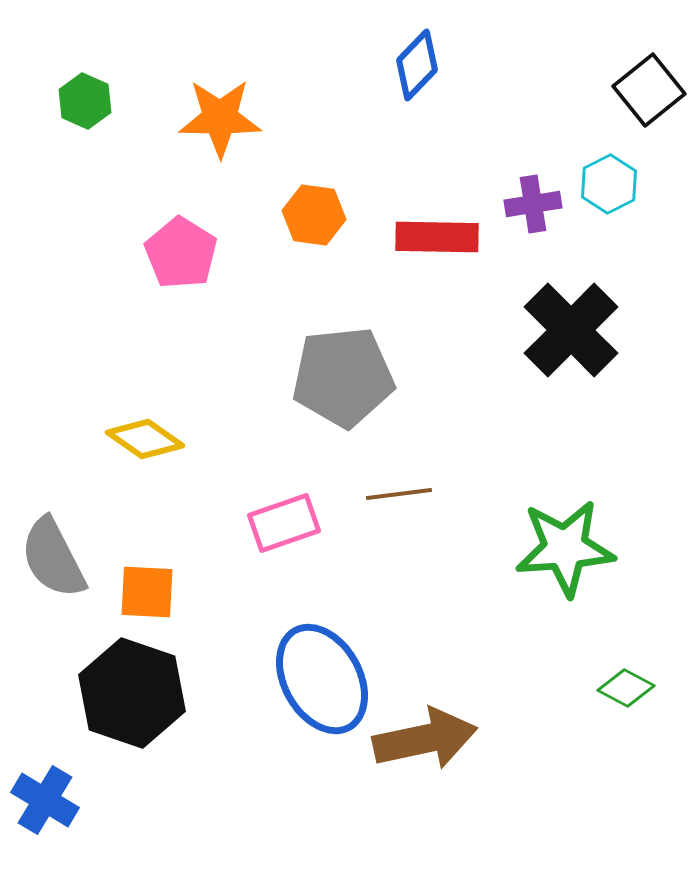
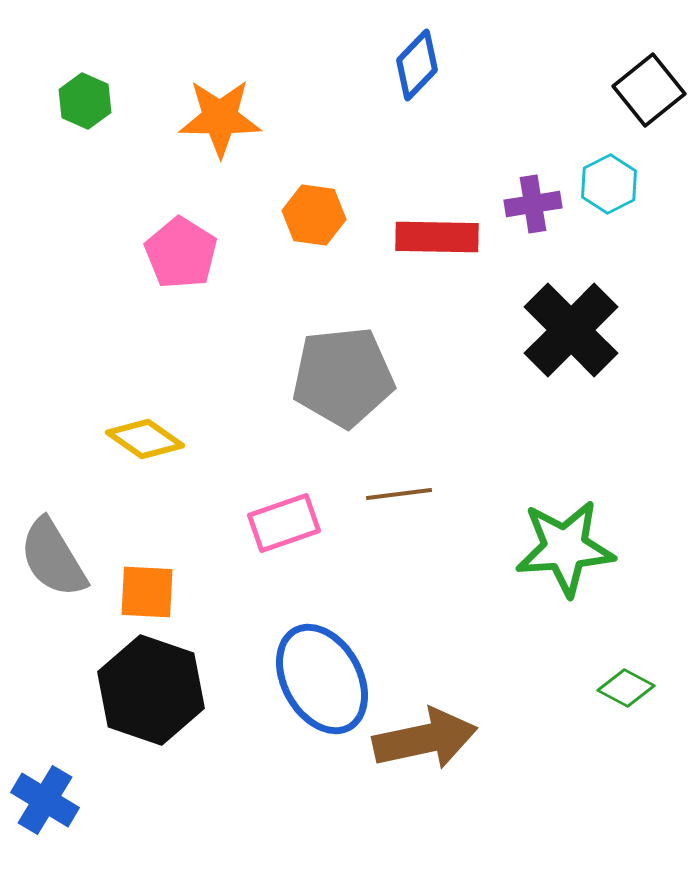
gray semicircle: rotated 4 degrees counterclockwise
black hexagon: moved 19 px right, 3 px up
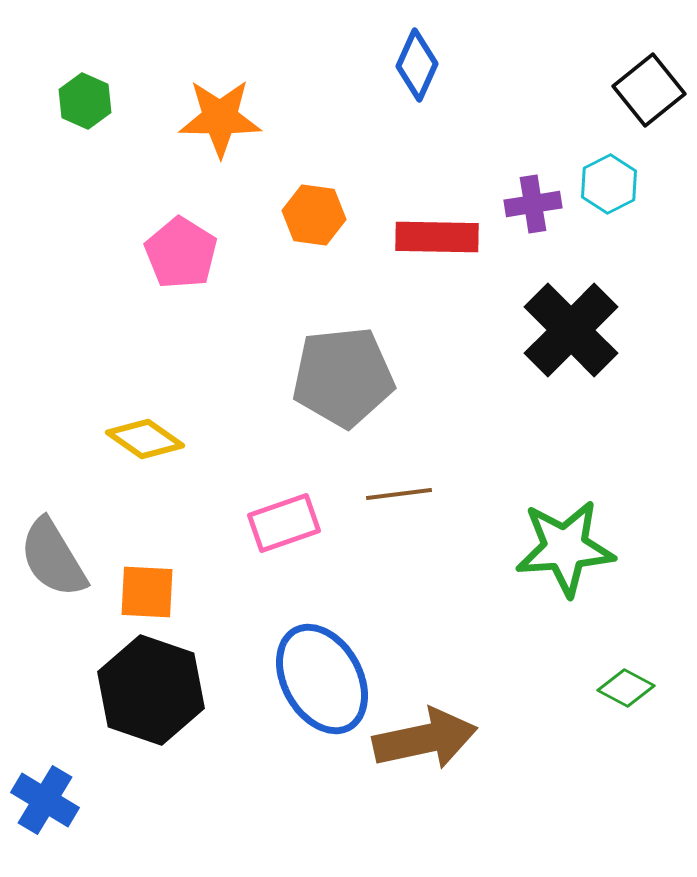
blue diamond: rotated 20 degrees counterclockwise
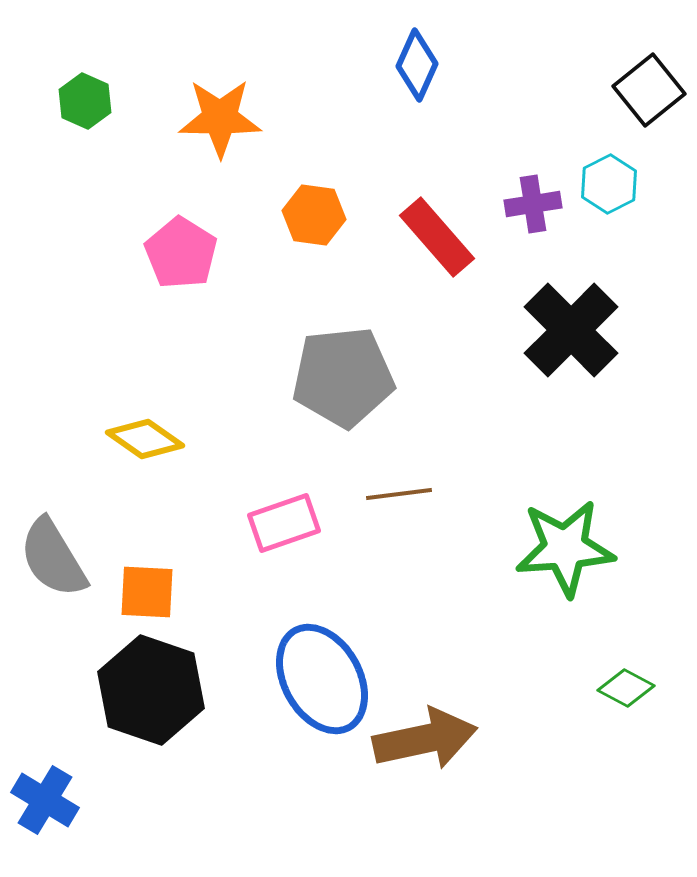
red rectangle: rotated 48 degrees clockwise
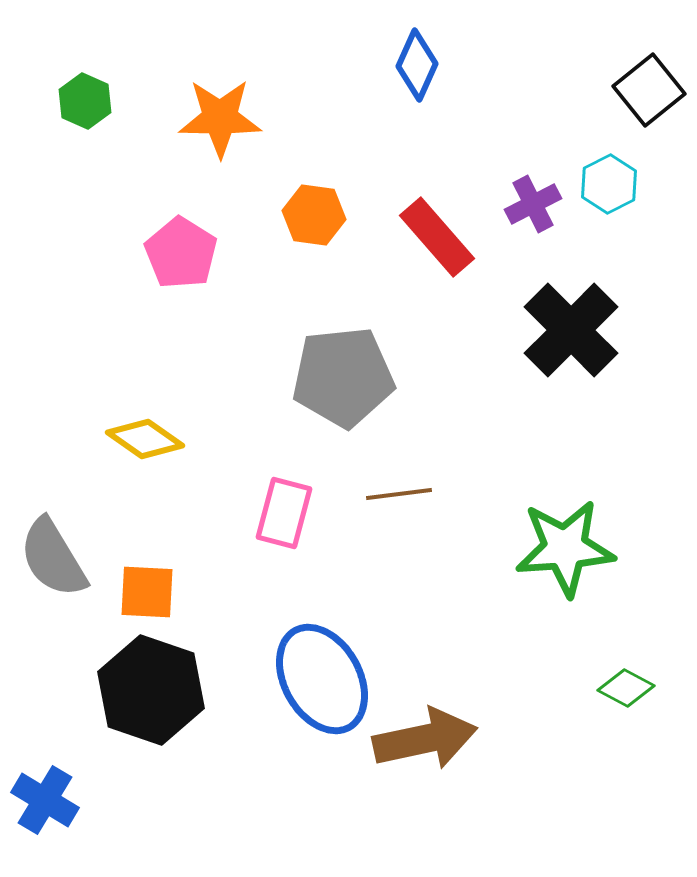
purple cross: rotated 18 degrees counterclockwise
pink rectangle: moved 10 px up; rotated 56 degrees counterclockwise
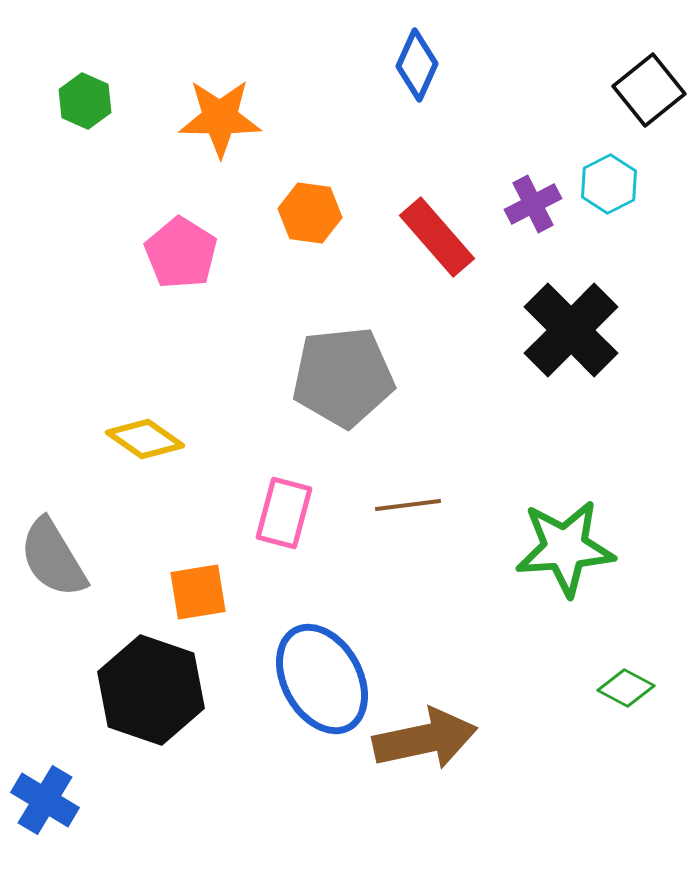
orange hexagon: moved 4 px left, 2 px up
brown line: moved 9 px right, 11 px down
orange square: moved 51 px right; rotated 12 degrees counterclockwise
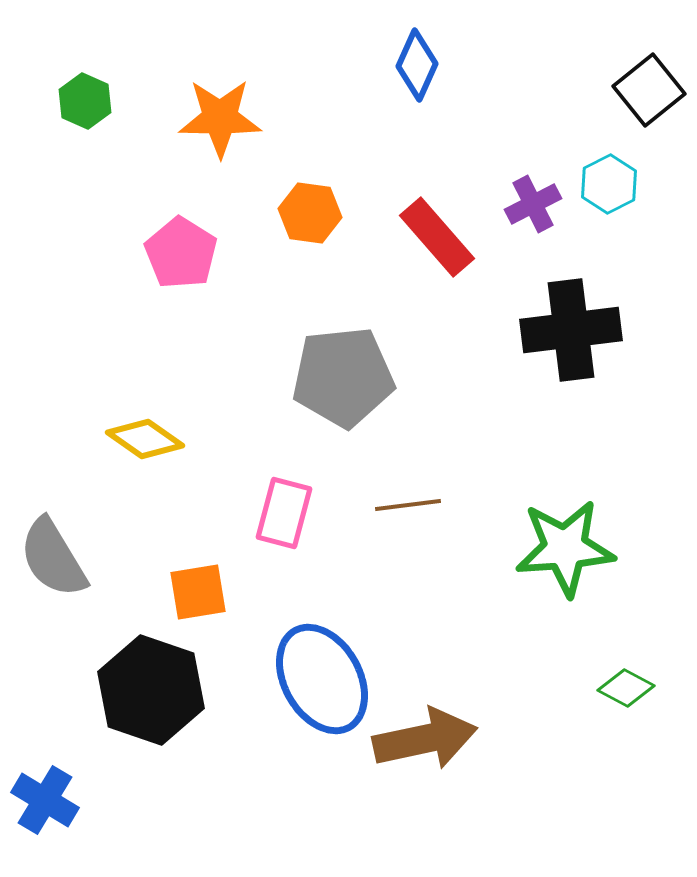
black cross: rotated 38 degrees clockwise
